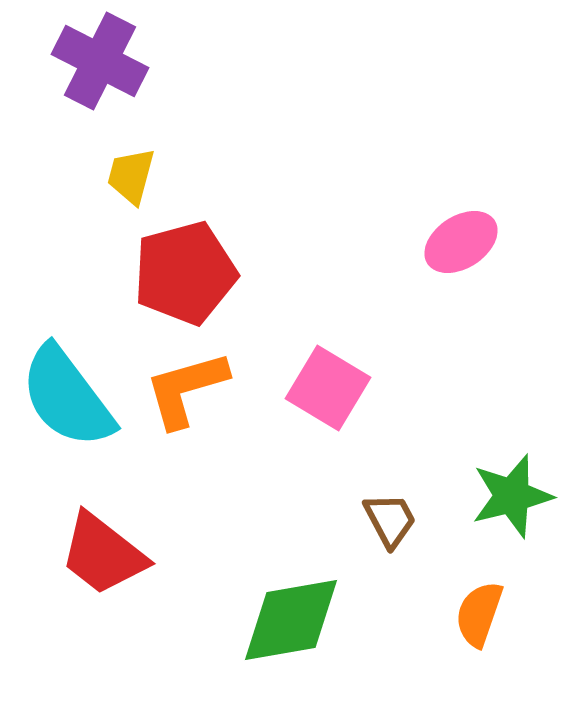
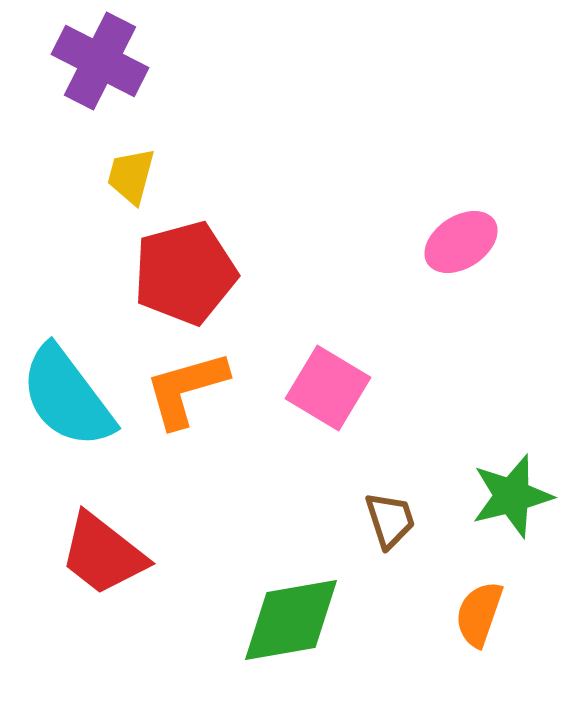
brown trapezoid: rotated 10 degrees clockwise
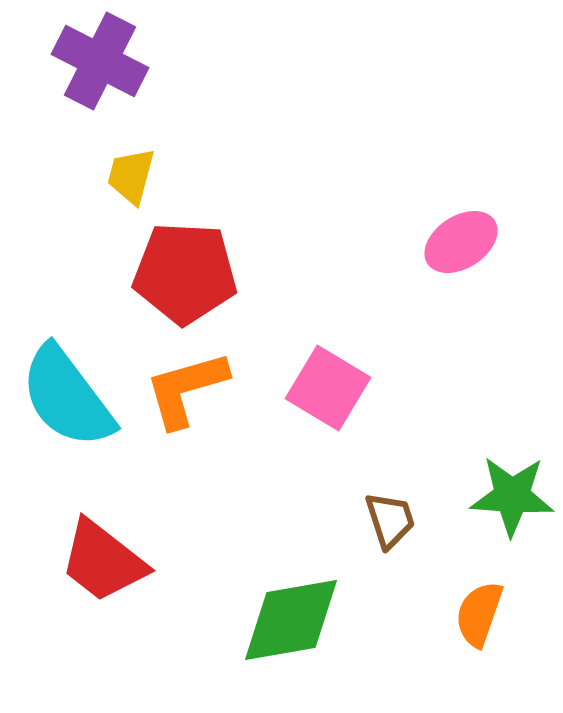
red pentagon: rotated 18 degrees clockwise
green star: rotated 18 degrees clockwise
red trapezoid: moved 7 px down
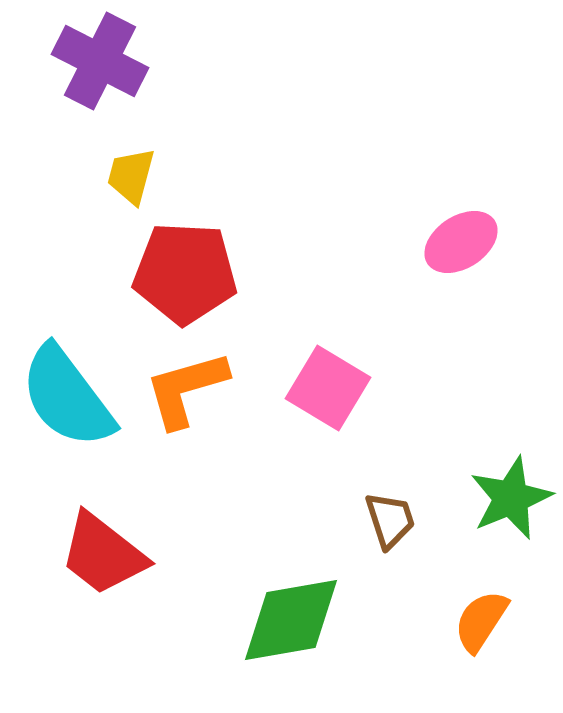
green star: moved 1 px left, 2 px down; rotated 26 degrees counterclockwise
red trapezoid: moved 7 px up
orange semicircle: moved 2 px right, 7 px down; rotated 14 degrees clockwise
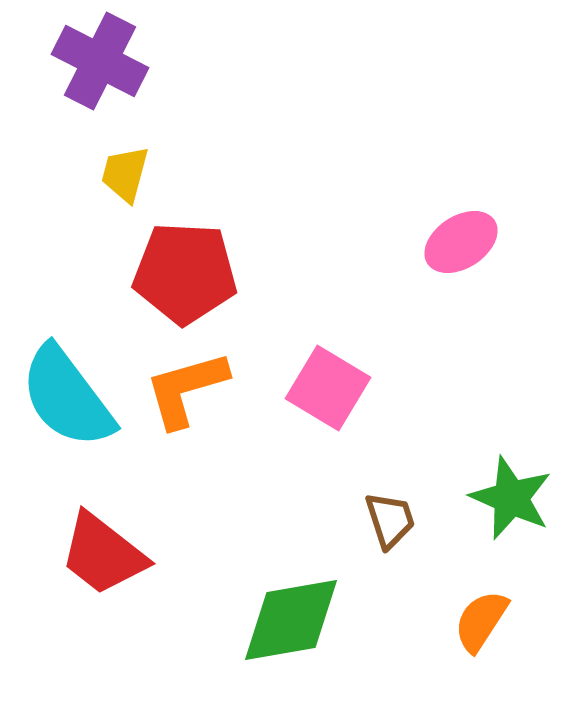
yellow trapezoid: moved 6 px left, 2 px up
green star: rotated 26 degrees counterclockwise
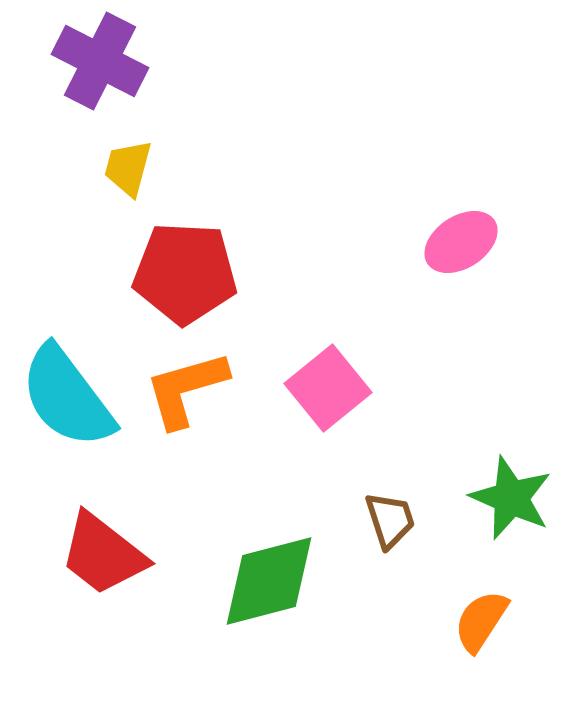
yellow trapezoid: moved 3 px right, 6 px up
pink square: rotated 20 degrees clockwise
green diamond: moved 22 px left, 39 px up; rotated 5 degrees counterclockwise
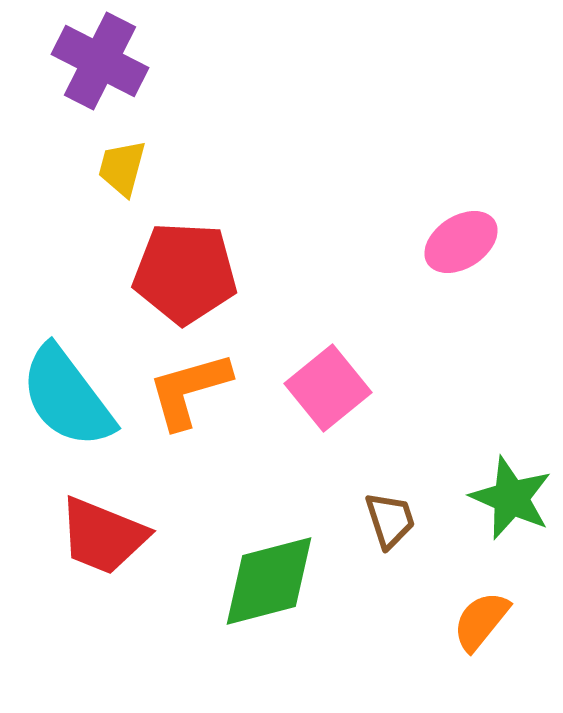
yellow trapezoid: moved 6 px left
orange L-shape: moved 3 px right, 1 px down
red trapezoid: moved 18 px up; rotated 16 degrees counterclockwise
orange semicircle: rotated 6 degrees clockwise
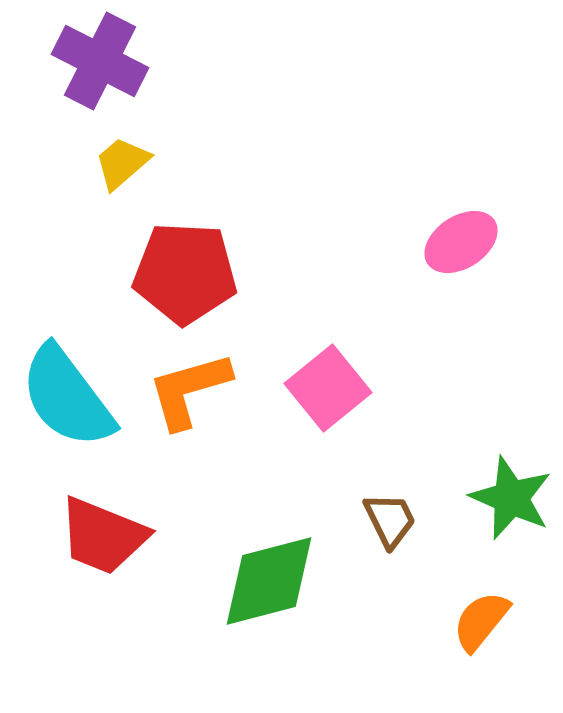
yellow trapezoid: moved 5 px up; rotated 34 degrees clockwise
brown trapezoid: rotated 8 degrees counterclockwise
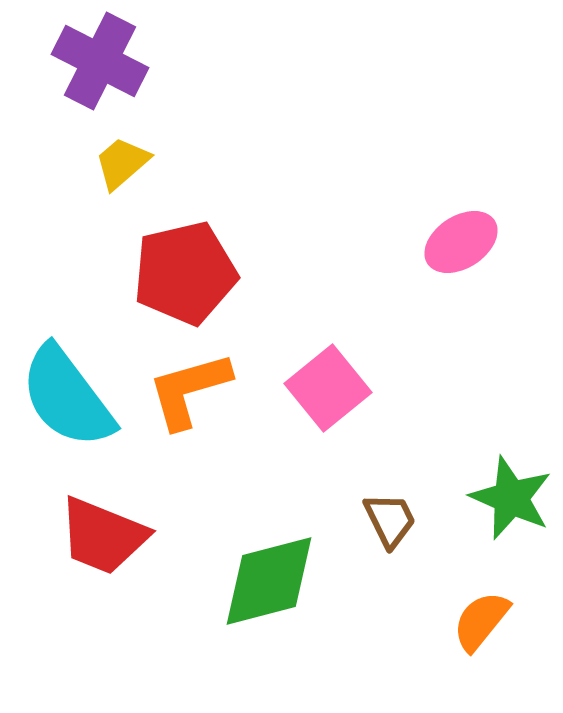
red pentagon: rotated 16 degrees counterclockwise
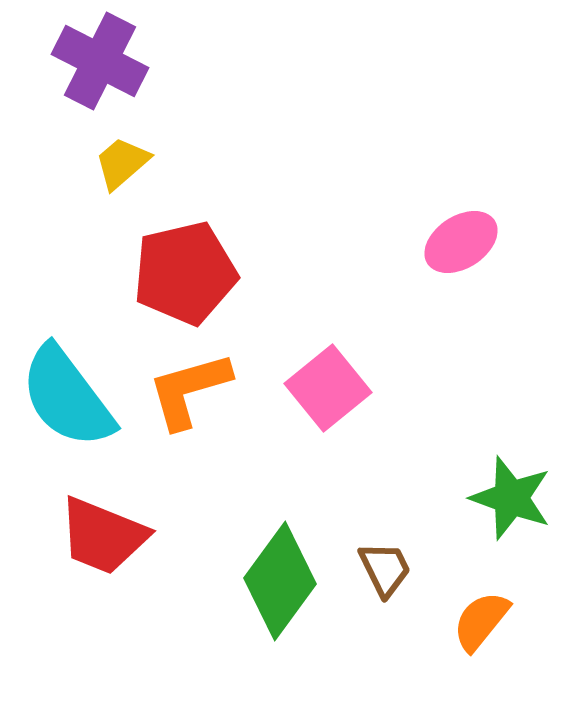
green star: rotated 4 degrees counterclockwise
brown trapezoid: moved 5 px left, 49 px down
green diamond: moved 11 px right; rotated 39 degrees counterclockwise
